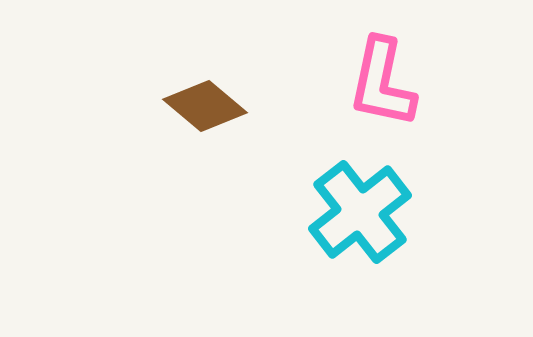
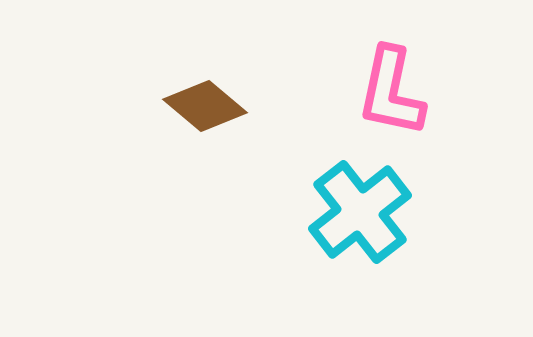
pink L-shape: moved 9 px right, 9 px down
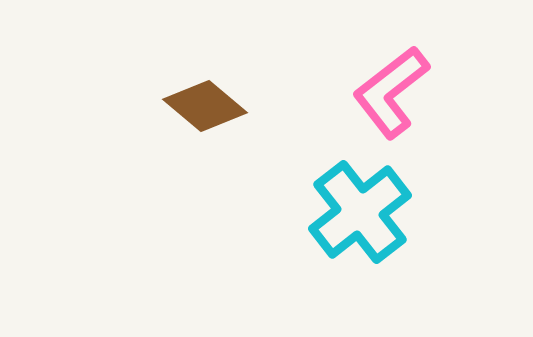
pink L-shape: rotated 40 degrees clockwise
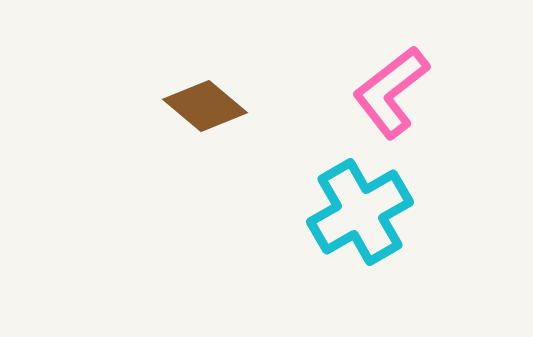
cyan cross: rotated 8 degrees clockwise
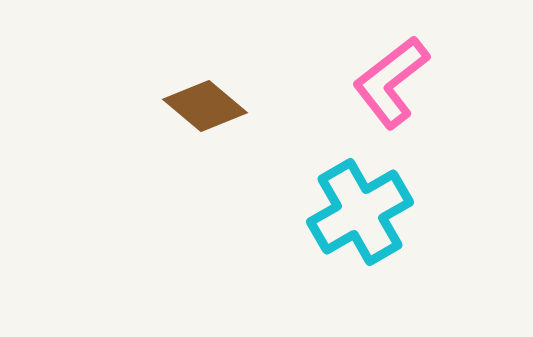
pink L-shape: moved 10 px up
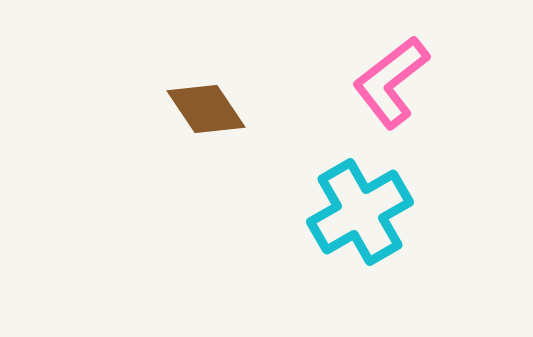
brown diamond: moved 1 px right, 3 px down; rotated 16 degrees clockwise
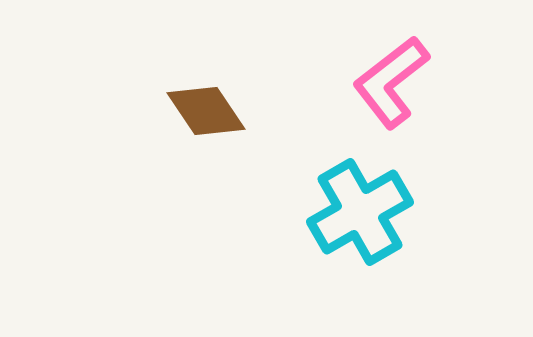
brown diamond: moved 2 px down
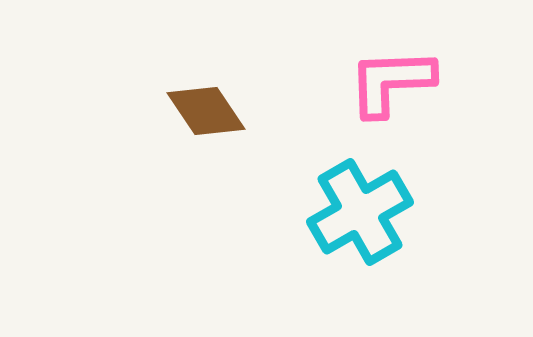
pink L-shape: rotated 36 degrees clockwise
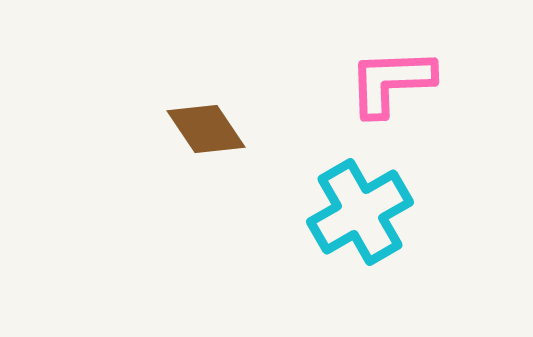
brown diamond: moved 18 px down
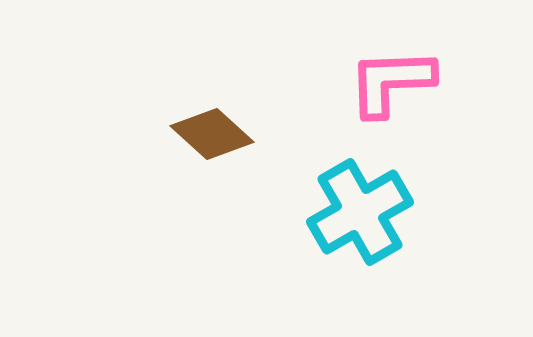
brown diamond: moved 6 px right, 5 px down; rotated 14 degrees counterclockwise
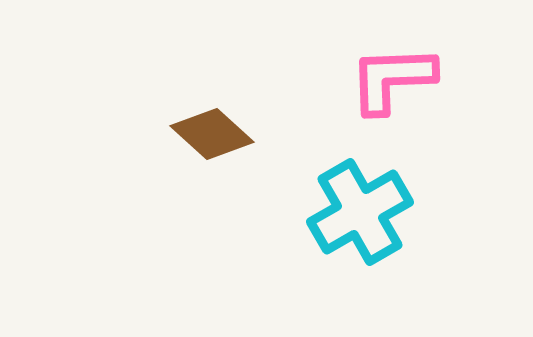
pink L-shape: moved 1 px right, 3 px up
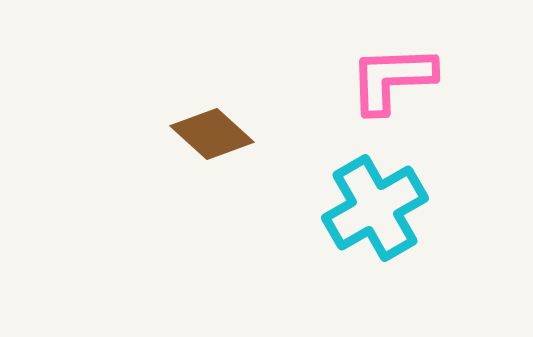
cyan cross: moved 15 px right, 4 px up
